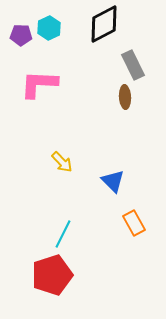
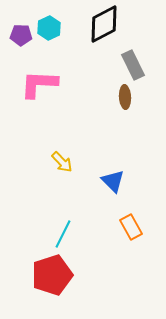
orange rectangle: moved 3 px left, 4 px down
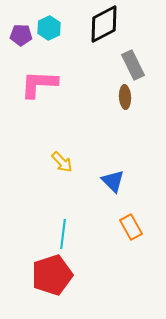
cyan line: rotated 20 degrees counterclockwise
